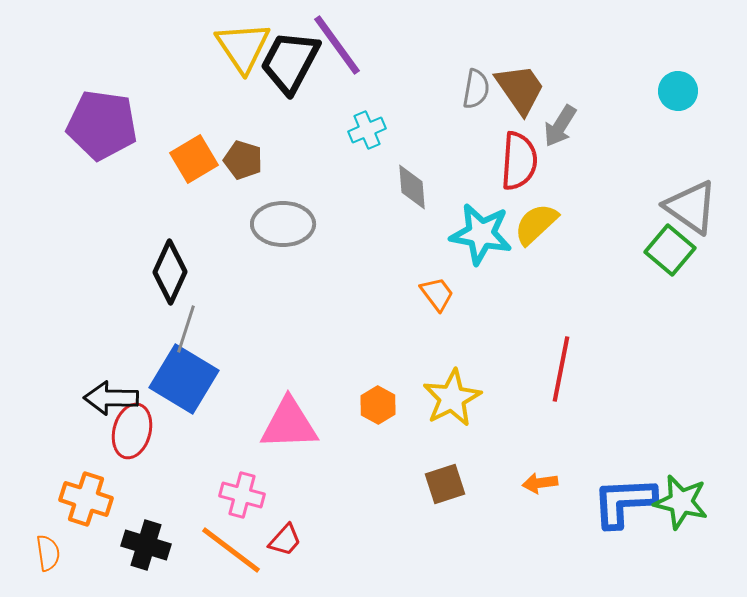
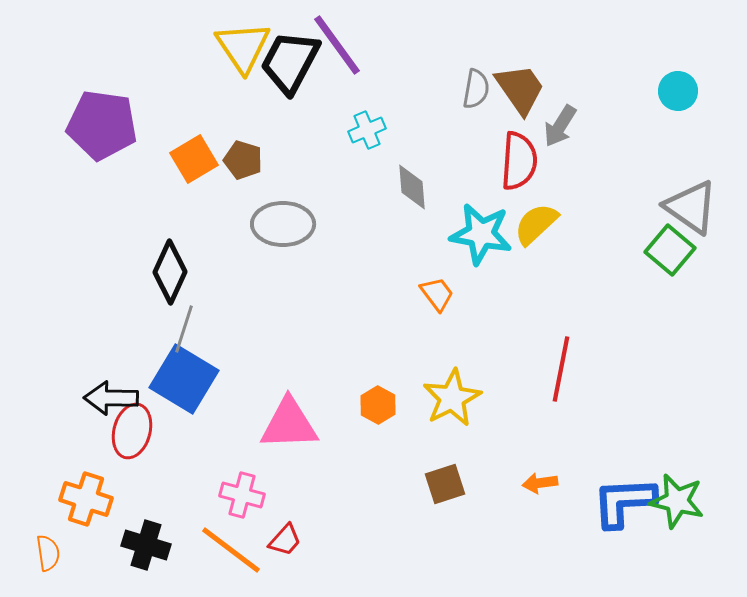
gray line: moved 2 px left
green star: moved 4 px left, 1 px up
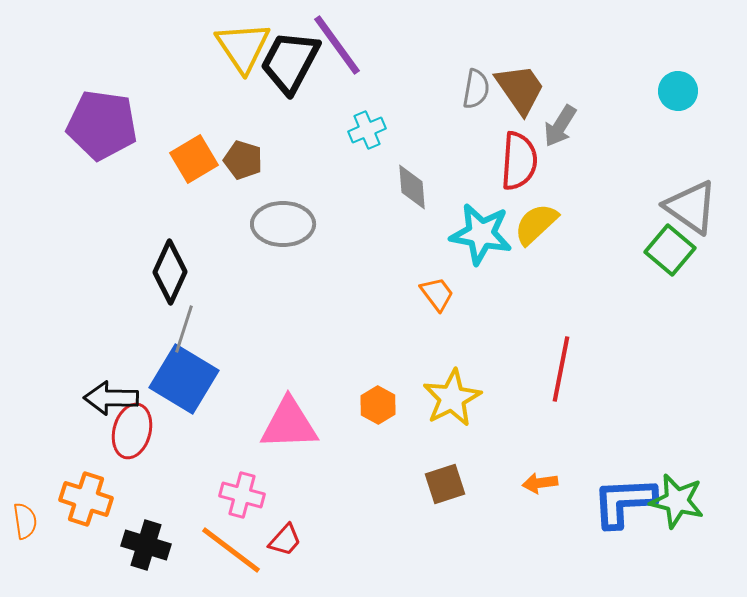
orange semicircle: moved 23 px left, 32 px up
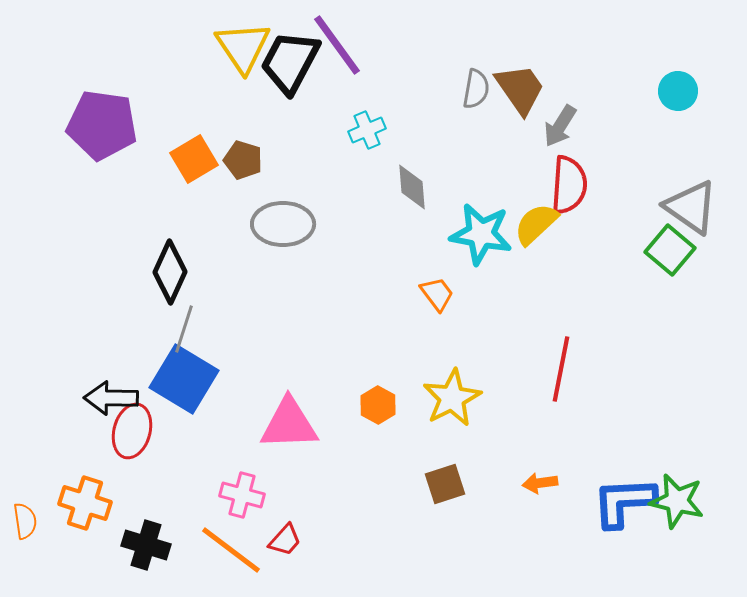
red semicircle: moved 50 px right, 24 px down
orange cross: moved 1 px left, 4 px down
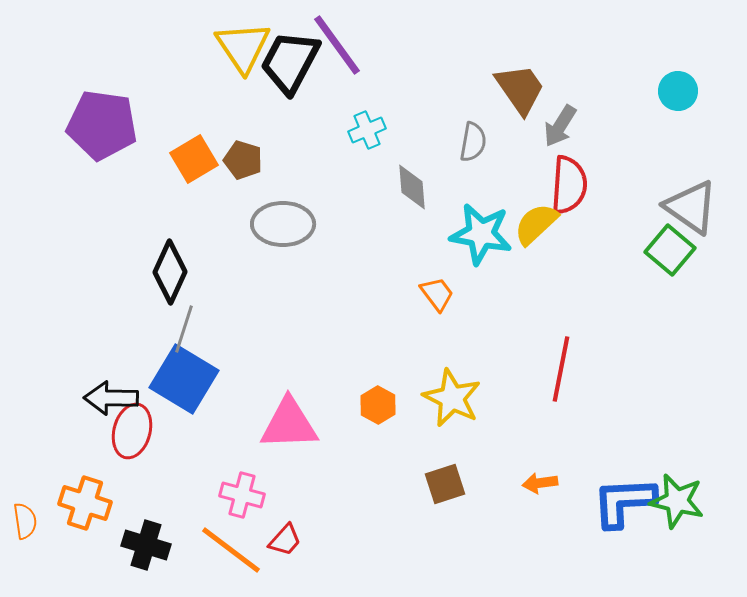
gray semicircle: moved 3 px left, 53 px down
yellow star: rotated 18 degrees counterclockwise
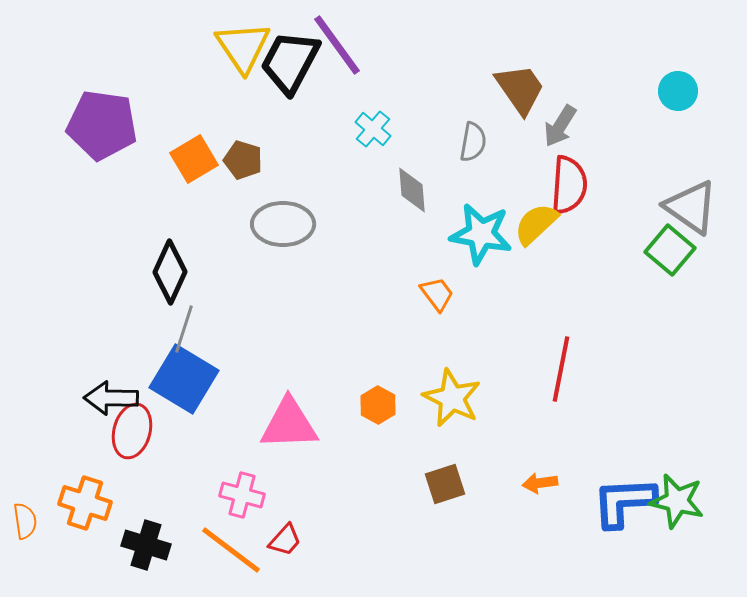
cyan cross: moved 6 px right, 1 px up; rotated 27 degrees counterclockwise
gray diamond: moved 3 px down
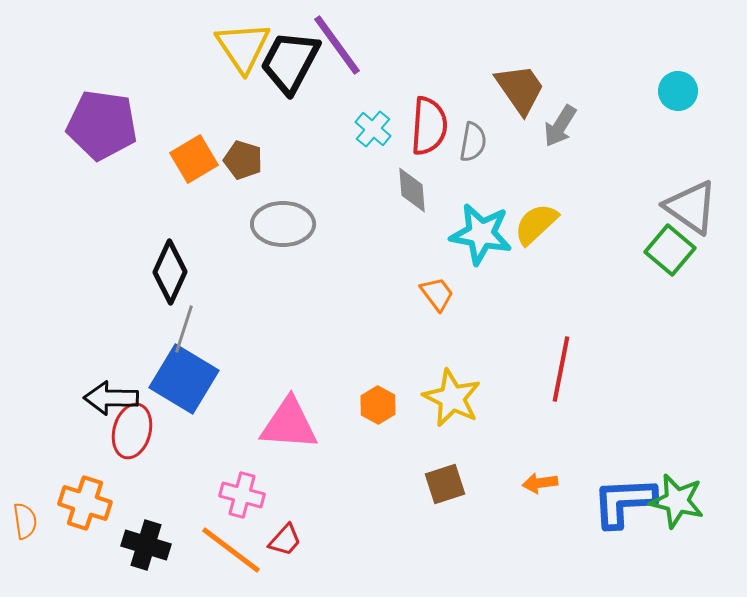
red semicircle: moved 140 px left, 59 px up
pink triangle: rotated 6 degrees clockwise
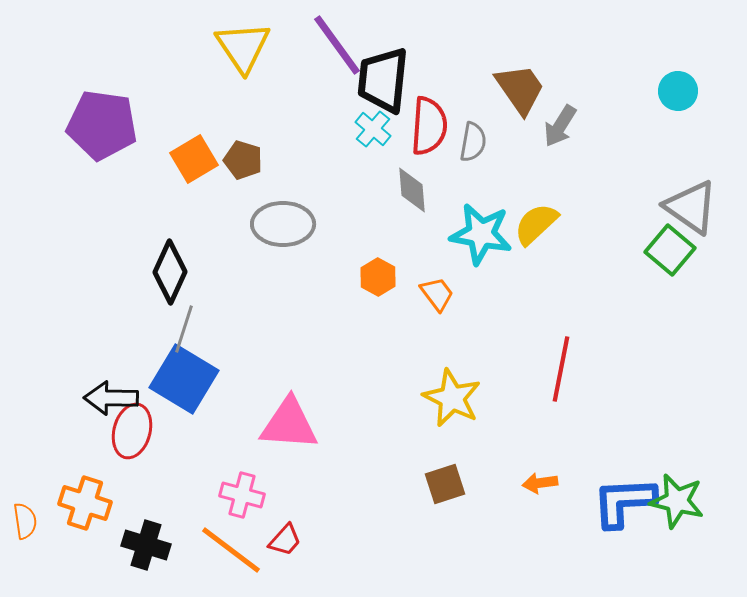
black trapezoid: moved 93 px right, 18 px down; rotated 22 degrees counterclockwise
orange hexagon: moved 128 px up
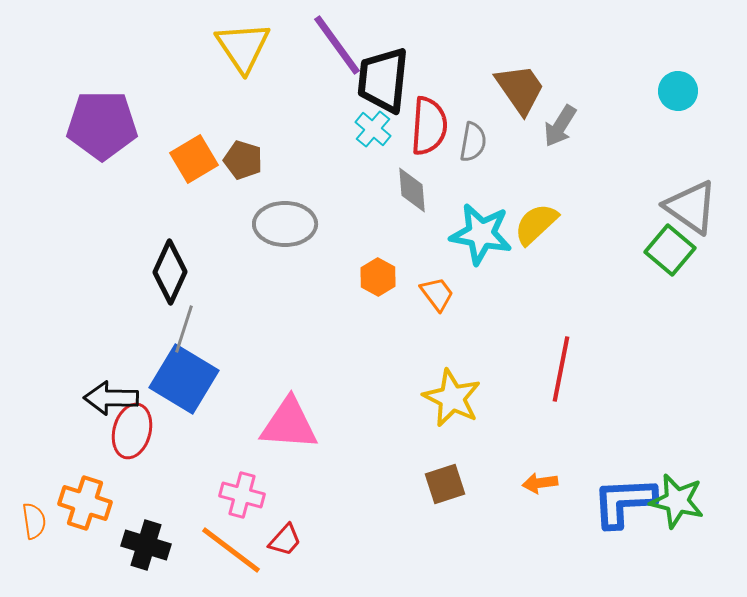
purple pentagon: rotated 8 degrees counterclockwise
gray ellipse: moved 2 px right
orange semicircle: moved 9 px right
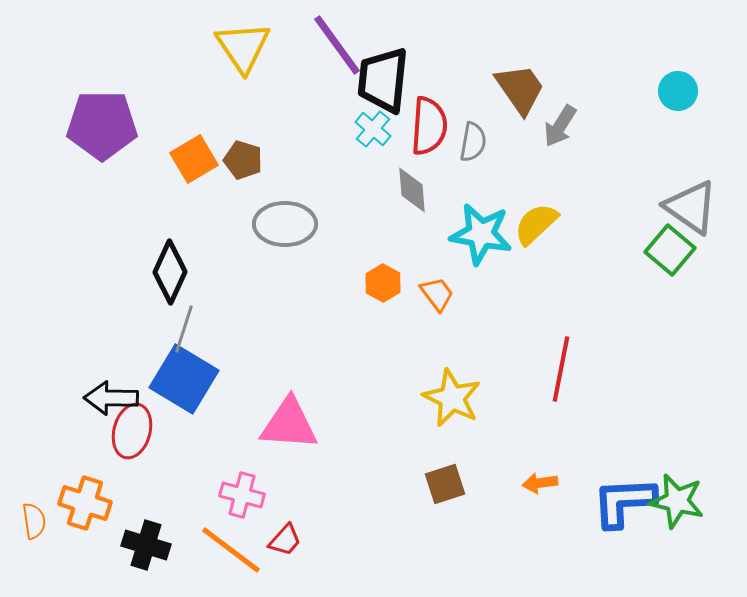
orange hexagon: moved 5 px right, 6 px down
